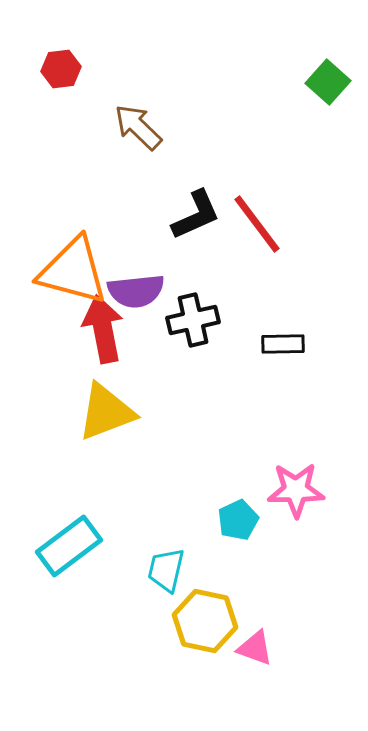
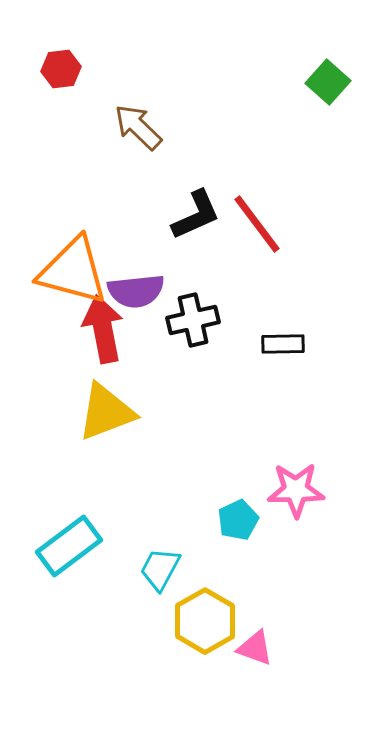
cyan trapezoid: moved 6 px left, 1 px up; rotated 15 degrees clockwise
yellow hexagon: rotated 18 degrees clockwise
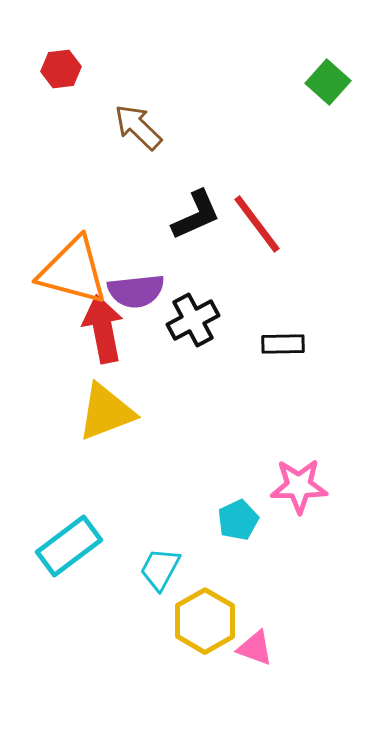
black cross: rotated 15 degrees counterclockwise
pink star: moved 3 px right, 4 px up
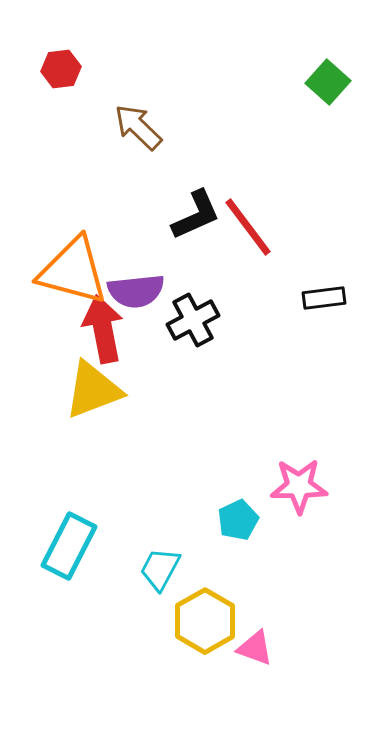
red line: moved 9 px left, 3 px down
black rectangle: moved 41 px right, 46 px up; rotated 6 degrees counterclockwise
yellow triangle: moved 13 px left, 22 px up
cyan rectangle: rotated 26 degrees counterclockwise
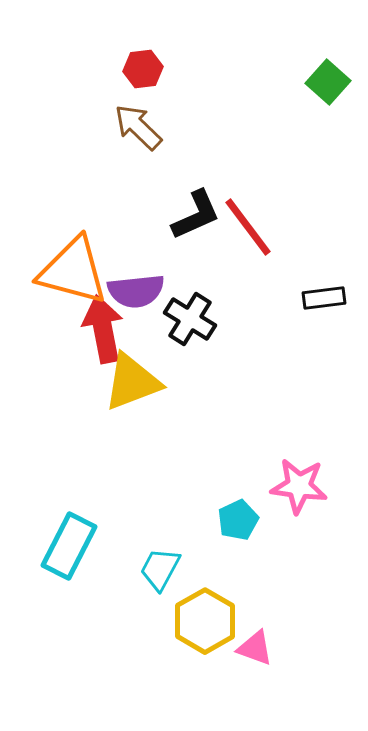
red hexagon: moved 82 px right
black cross: moved 3 px left, 1 px up; rotated 30 degrees counterclockwise
yellow triangle: moved 39 px right, 8 px up
pink star: rotated 8 degrees clockwise
